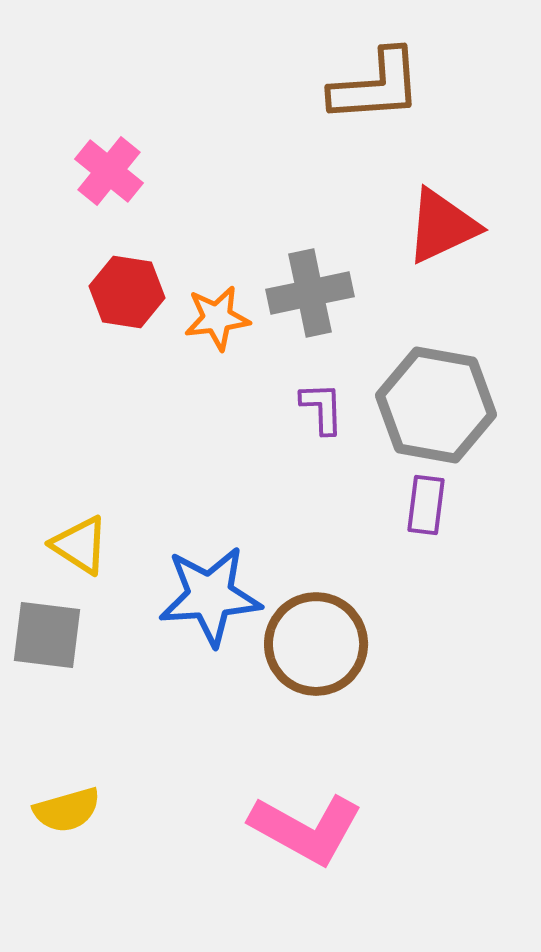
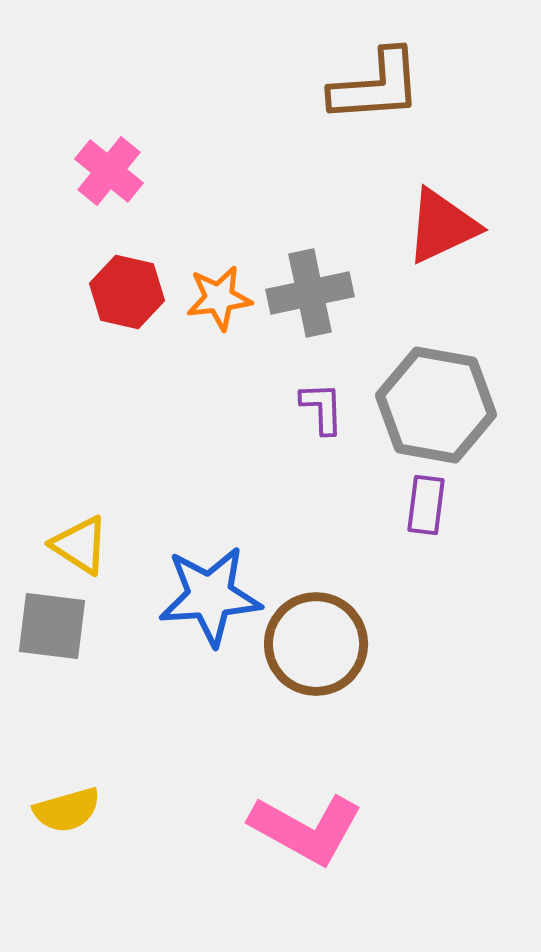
red hexagon: rotated 4 degrees clockwise
orange star: moved 2 px right, 20 px up
gray square: moved 5 px right, 9 px up
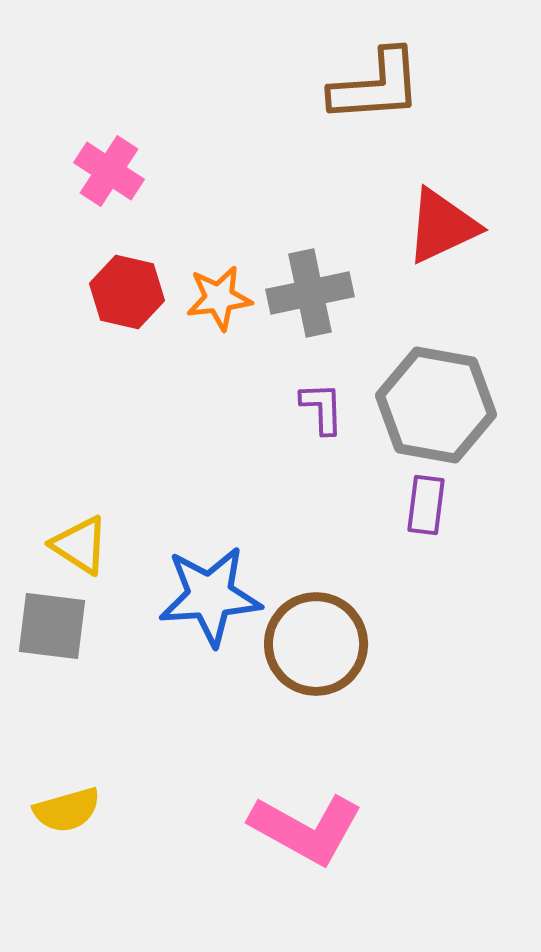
pink cross: rotated 6 degrees counterclockwise
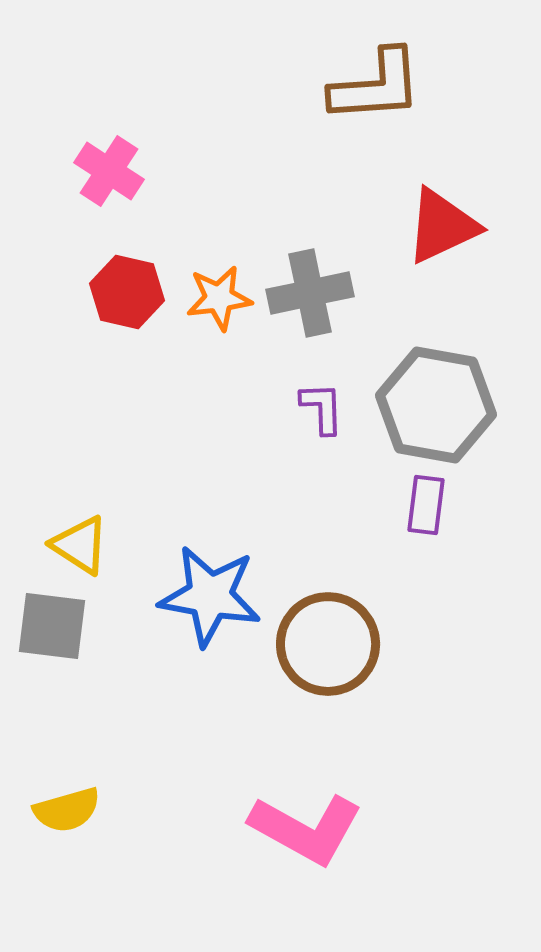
blue star: rotated 14 degrees clockwise
brown circle: moved 12 px right
